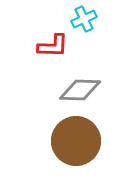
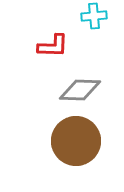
cyan cross: moved 10 px right, 3 px up; rotated 20 degrees clockwise
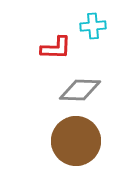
cyan cross: moved 1 px left, 10 px down
red L-shape: moved 3 px right, 2 px down
